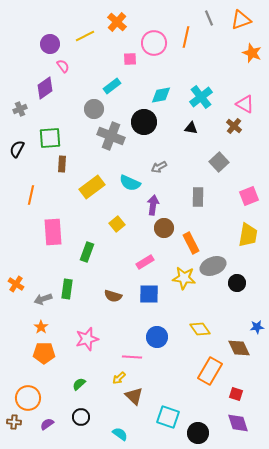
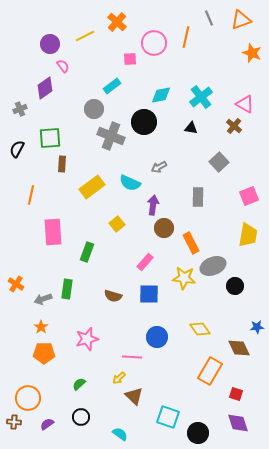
pink rectangle at (145, 262): rotated 18 degrees counterclockwise
black circle at (237, 283): moved 2 px left, 3 px down
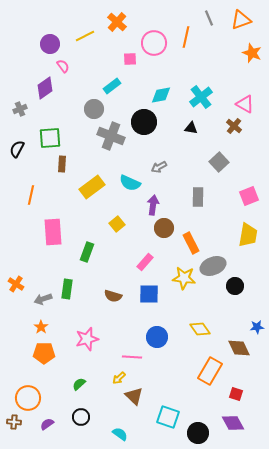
purple diamond at (238, 423): moved 5 px left; rotated 10 degrees counterclockwise
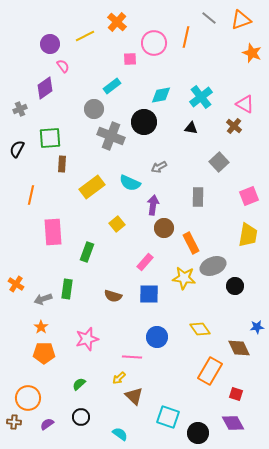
gray line at (209, 18): rotated 28 degrees counterclockwise
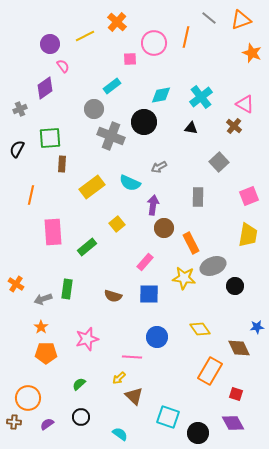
green rectangle at (87, 252): moved 5 px up; rotated 30 degrees clockwise
orange pentagon at (44, 353): moved 2 px right
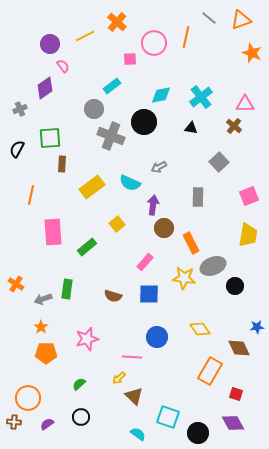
pink triangle at (245, 104): rotated 30 degrees counterclockwise
cyan semicircle at (120, 434): moved 18 px right
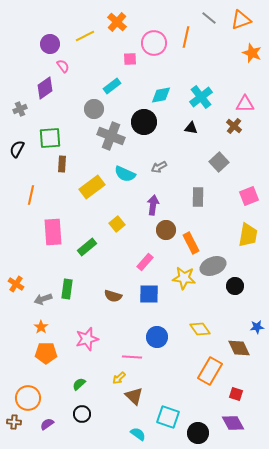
cyan semicircle at (130, 183): moved 5 px left, 9 px up
brown circle at (164, 228): moved 2 px right, 2 px down
black circle at (81, 417): moved 1 px right, 3 px up
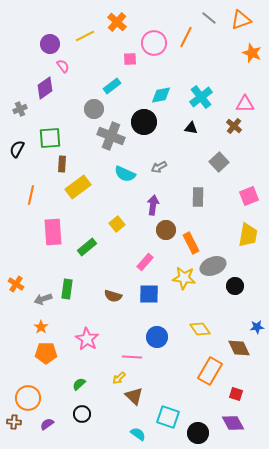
orange line at (186, 37): rotated 15 degrees clockwise
yellow rectangle at (92, 187): moved 14 px left
pink star at (87, 339): rotated 25 degrees counterclockwise
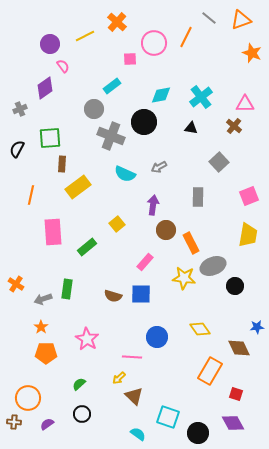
blue square at (149, 294): moved 8 px left
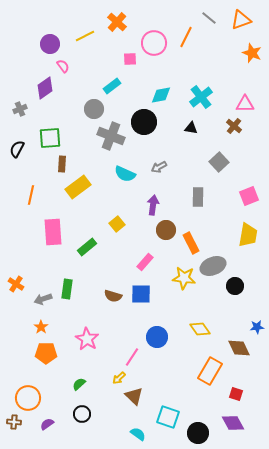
pink line at (132, 357): rotated 60 degrees counterclockwise
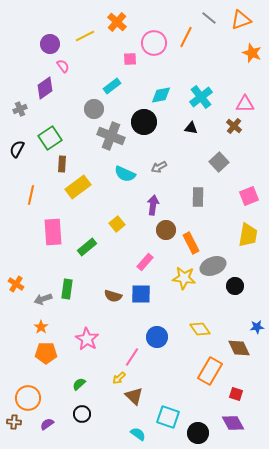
green square at (50, 138): rotated 30 degrees counterclockwise
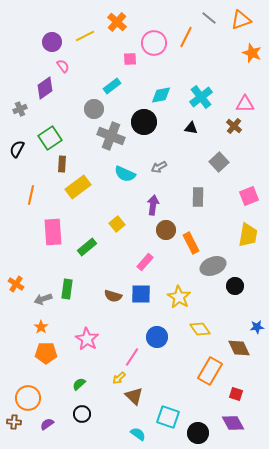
purple circle at (50, 44): moved 2 px right, 2 px up
yellow star at (184, 278): moved 5 px left, 19 px down; rotated 25 degrees clockwise
